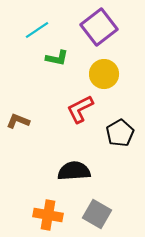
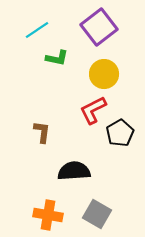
red L-shape: moved 13 px right, 1 px down
brown L-shape: moved 24 px right, 11 px down; rotated 75 degrees clockwise
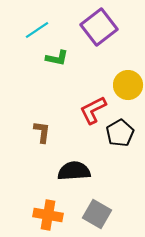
yellow circle: moved 24 px right, 11 px down
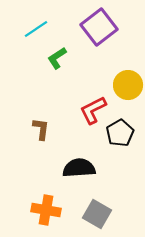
cyan line: moved 1 px left, 1 px up
green L-shape: rotated 135 degrees clockwise
brown L-shape: moved 1 px left, 3 px up
black semicircle: moved 5 px right, 3 px up
orange cross: moved 2 px left, 5 px up
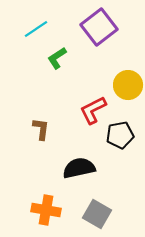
black pentagon: moved 2 px down; rotated 20 degrees clockwise
black semicircle: rotated 8 degrees counterclockwise
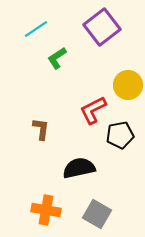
purple square: moved 3 px right
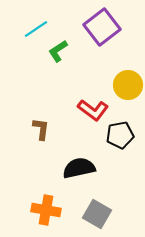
green L-shape: moved 1 px right, 7 px up
red L-shape: rotated 116 degrees counterclockwise
